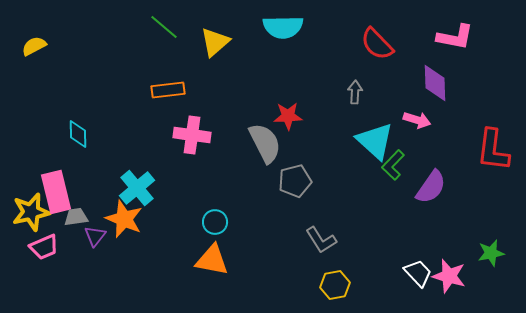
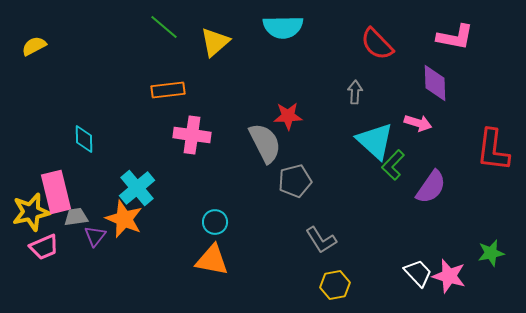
pink arrow: moved 1 px right, 3 px down
cyan diamond: moved 6 px right, 5 px down
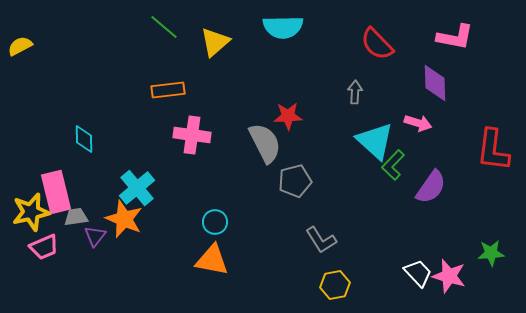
yellow semicircle: moved 14 px left
green star: rotated 8 degrees clockwise
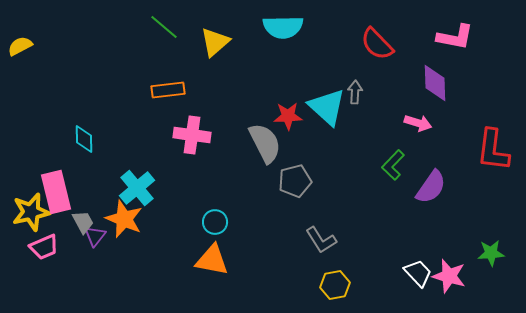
cyan triangle: moved 48 px left, 34 px up
gray trapezoid: moved 7 px right, 5 px down; rotated 70 degrees clockwise
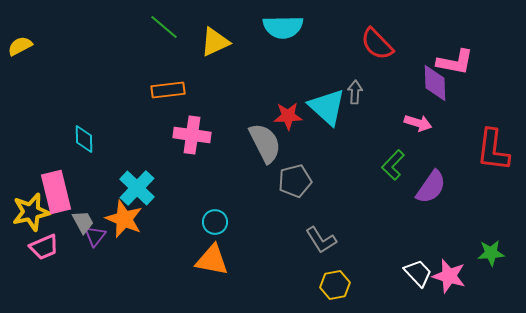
pink L-shape: moved 25 px down
yellow triangle: rotated 16 degrees clockwise
cyan cross: rotated 6 degrees counterclockwise
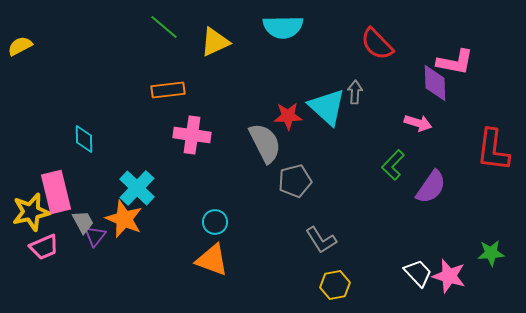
orange triangle: rotated 9 degrees clockwise
